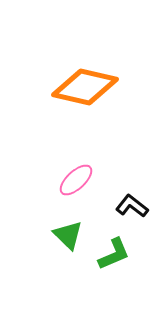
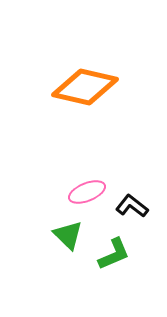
pink ellipse: moved 11 px right, 12 px down; rotated 21 degrees clockwise
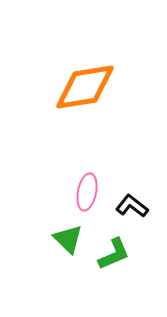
orange diamond: rotated 22 degrees counterclockwise
pink ellipse: rotated 57 degrees counterclockwise
green triangle: moved 4 px down
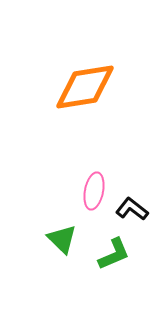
pink ellipse: moved 7 px right, 1 px up
black L-shape: moved 3 px down
green triangle: moved 6 px left
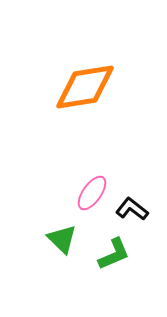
pink ellipse: moved 2 px left, 2 px down; rotated 24 degrees clockwise
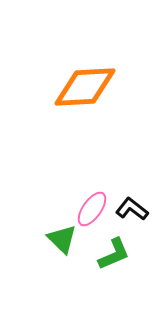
orange diamond: rotated 6 degrees clockwise
pink ellipse: moved 16 px down
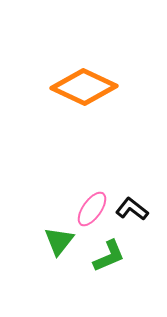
orange diamond: moved 1 px left; rotated 28 degrees clockwise
green triangle: moved 3 px left, 2 px down; rotated 24 degrees clockwise
green L-shape: moved 5 px left, 2 px down
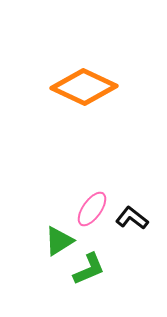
black L-shape: moved 9 px down
green triangle: rotated 20 degrees clockwise
green L-shape: moved 20 px left, 13 px down
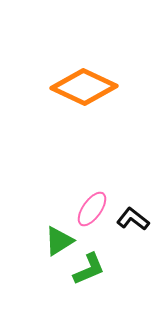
black L-shape: moved 1 px right, 1 px down
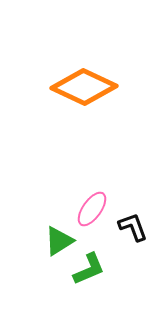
black L-shape: moved 8 px down; rotated 32 degrees clockwise
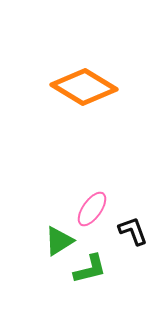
orange diamond: rotated 6 degrees clockwise
black L-shape: moved 4 px down
green L-shape: moved 1 px right; rotated 9 degrees clockwise
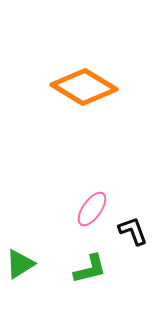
green triangle: moved 39 px left, 23 px down
